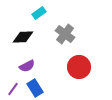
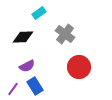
blue rectangle: moved 2 px up
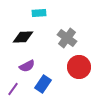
cyan rectangle: rotated 32 degrees clockwise
gray cross: moved 2 px right, 4 px down
blue rectangle: moved 8 px right, 2 px up; rotated 66 degrees clockwise
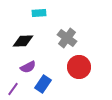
black diamond: moved 4 px down
purple semicircle: moved 1 px right, 1 px down
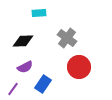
purple semicircle: moved 3 px left
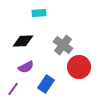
gray cross: moved 4 px left, 7 px down
purple semicircle: moved 1 px right
blue rectangle: moved 3 px right
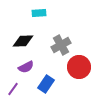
gray cross: moved 2 px left; rotated 24 degrees clockwise
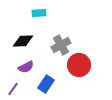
red circle: moved 2 px up
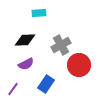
black diamond: moved 2 px right, 1 px up
purple semicircle: moved 3 px up
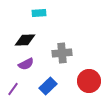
gray cross: moved 1 px right, 8 px down; rotated 24 degrees clockwise
red circle: moved 10 px right, 16 px down
blue rectangle: moved 2 px right, 2 px down; rotated 12 degrees clockwise
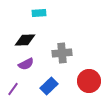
blue rectangle: moved 1 px right
